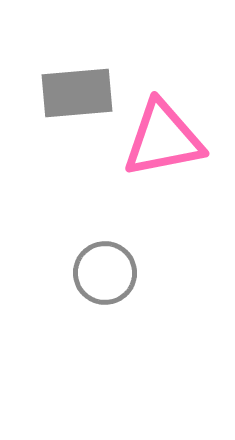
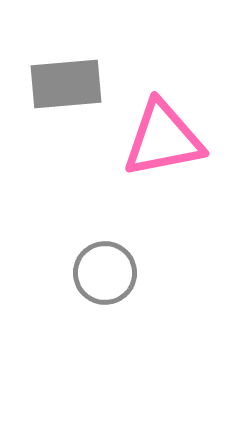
gray rectangle: moved 11 px left, 9 px up
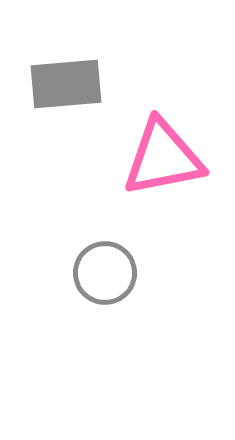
pink triangle: moved 19 px down
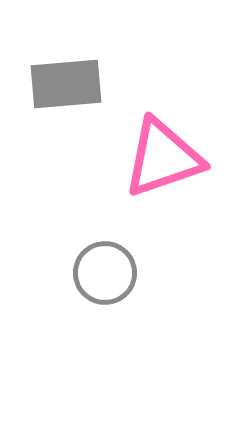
pink triangle: rotated 8 degrees counterclockwise
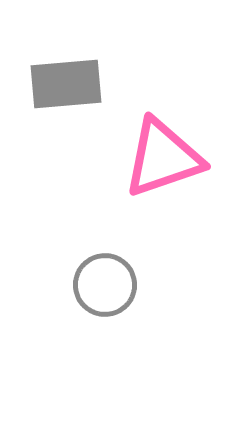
gray circle: moved 12 px down
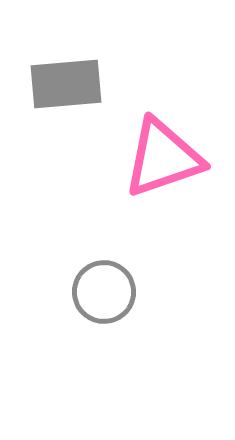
gray circle: moved 1 px left, 7 px down
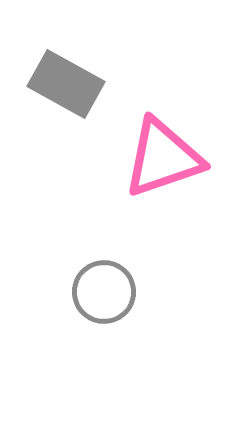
gray rectangle: rotated 34 degrees clockwise
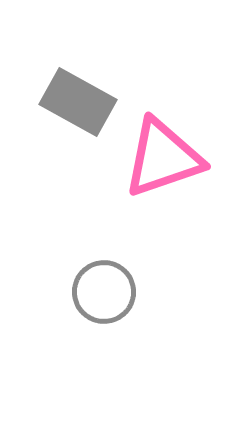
gray rectangle: moved 12 px right, 18 px down
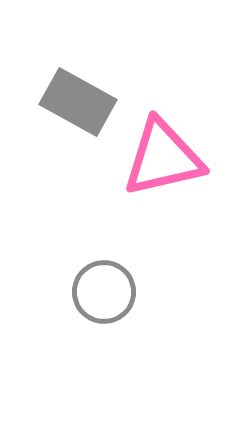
pink triangle: rotated 6 degrees clockwise
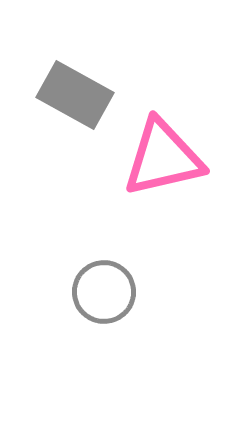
gray rectangle: moved 3 px left, 7 px up
